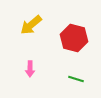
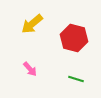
yellow arrow: moved 1 px right, 1 px up
pink arrow: rotated 42 degrees counterclockwise
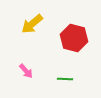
pink arrow: moved 4 px left, 2 px down
green line: moved 11 px left; rotated 14 degrees counterclockwise
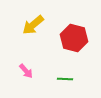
yellow arrow: moved 1 px right, 1 px down
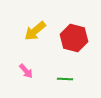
yellow arrow: moved 2 px right, 6 px down
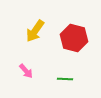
yellow arrow: rotated 15 degrees counterclockwise
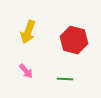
yellow arrow: moved 7 px left, 1 px down; rotated 15 degrees counterclockwise
red hexagon: moved 2 px down
